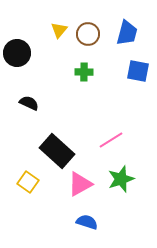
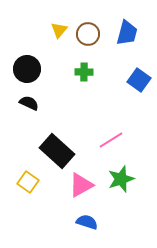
black circle: moved 10 px right, 16 px down
blue square: moved 1 px right, 9 px down; rotated 25 degrees clockwise
pink triangle: moved 1 px right, 1 px down
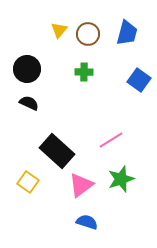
pink triangle: rotated 8 degrees counterclockwise
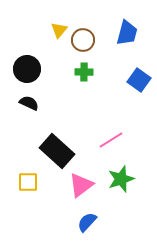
brown circle: moved 5 px left, 6 px down
yellow square: rotated 35 degrees counterclockwise
blue semicircle: rotated 65 degrees counterclockwise
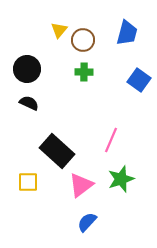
pink line: rotated 35 degrees counterclockwise
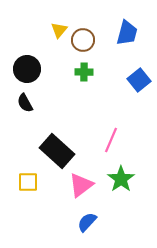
blue square: rotated 15 degrees clockwise
black semicircle: moved 4 px left; rotated 144 degrees counterclockwise
green star: rotated 16 degrees counterclockwise
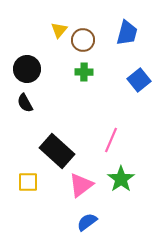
blue semicircle: rotated 10 degrees clockwise
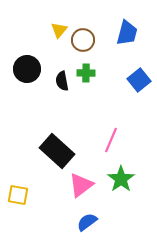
green cross: moved 2 px right, 1 px down
black semicircle: moved 37 px right, 22 px up; rotated 18 degrees clockwise
yellow square: moved 10 px left, 13 px down; rotated 10 degrees clockwise
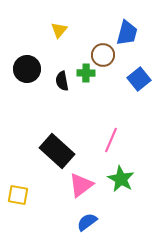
brown circle: moved 20 px right, 15 px down
blue square: moved 1 px up
green star: rotated 8 degrees counterclockwise
